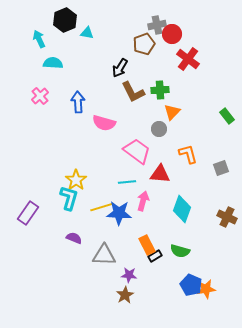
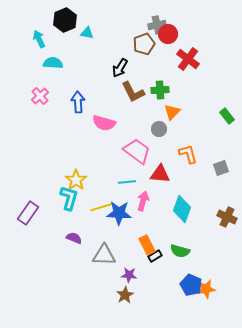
red circle: moved 4 px left
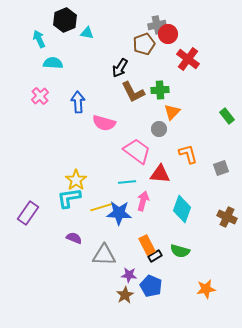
cyan L-shape: rotated 115 degrees counterclockwise
blue pentagon: moved 40 px left, 1 px down
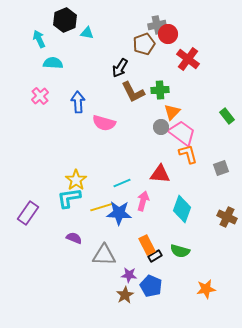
gray circle: moved 2 px right, 2 px up
pink trapezoid: moved 45 px right, 18 px up
cyan line: moved 5 px left, 1 px down; rotated 18 degrees counterclockwise
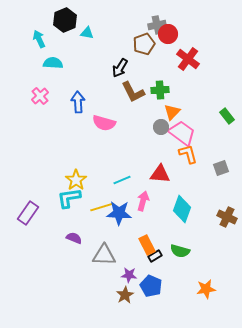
cyan line: moved 3 px up
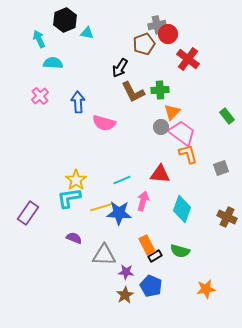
purple star: moved 3 px left, 3 px up
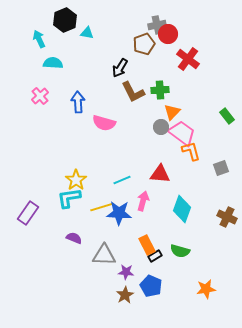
orange L-shape: moved 3 px right, 3 px up
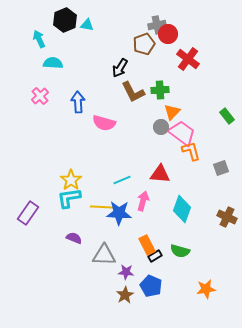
cyan triangle: moved 8 px up
yellow star: moved 5 px left
yellow line: rotated 20 degrees clockwise
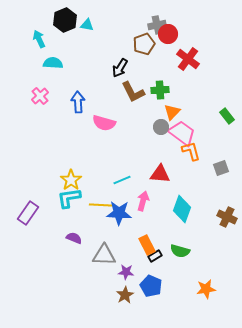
yellow line: moved 1 px left, 2 px up
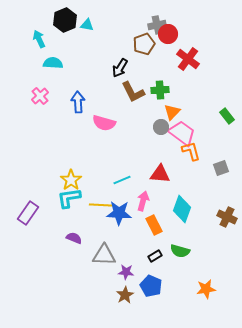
orange rectangle: moved 7 px right, 20 px up
